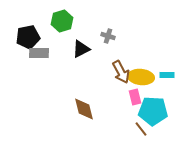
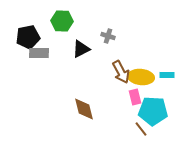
green hexagon: rotated 20 degrees clockwise
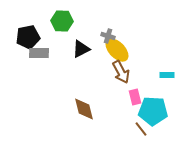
yellow ellipse: moved 24 px left, 27 px up; rotated 40 degrees clockwise
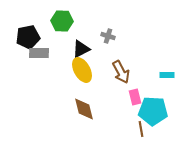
yellow ellipse: moved 35 px left, 20 px down; rotated 15 degrees clockwise
brown line: rotated 28 degrees clockwise
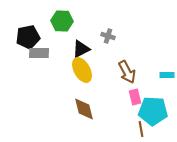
brown arrow: moved 6 px right
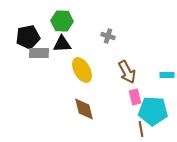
black triangle: moved 19 px left, 5 px up; rotated 24 degrees clockwise
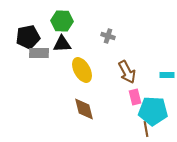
brown line: moved 5 px right
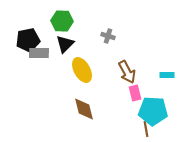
black pentagon: moved 3 px down
black triangle: moved 3 px right; rotated 42 degrees counterclockwise
pink rectangle: moved 4 px up
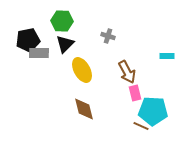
cyan rectangle: moved 19 px up
brown line: moved 5 px left, 3 px up; rotated 56 degrees counterclockwise
